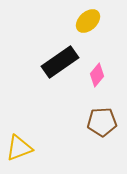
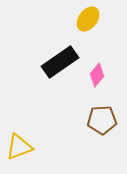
yellow ellipse: moved 2 px up; rotated 10 degrees counterclockwise
brown pentagon: moved 2 px up
yellow triangle: moved 1 px up
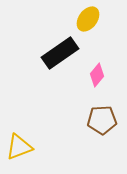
black rectangle: moved 9 px up
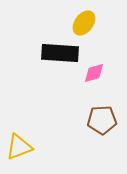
yellow ellipse: moved 4 px left, 4 px down
black rectangle: rotated 39 degrees clockwise
pink diamond: moved 3 px left, 2 px up; rotated 35 degrees clockwise
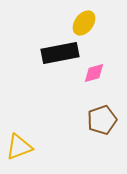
black rectangle: rotated 15 degrees counterclockwise
brown pentagon: rotated 16 degrees counterclockwise
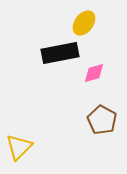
brown pentagon: rotated 24 degrees counterclockwise
yellow triangle: rotated 24 degrees counterclockwise
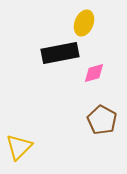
yellow ellipse: rotated 15 degrees counterclockwise
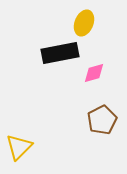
brown pentagon: rotated 16 degrees clockwise
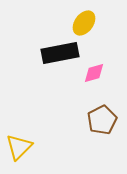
yellow ellipse: rotated 15 degrees clockwise
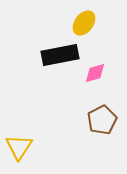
black rectangle: moved 2 px down
pink diamond: moved 1 px right
yellow triangle: rotated 12 degrees counterclockwise
